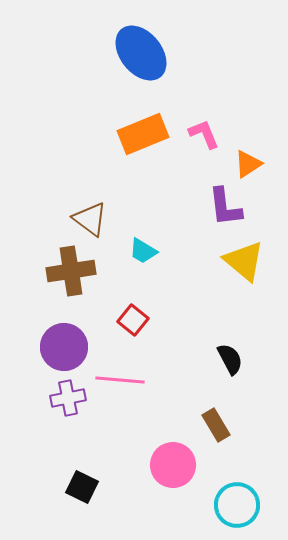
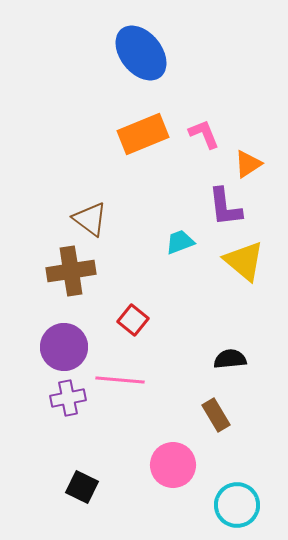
cyan trapezoid: moved 37 px right, 9 px up; rotated 128 degrees clockwise
black semicircle: rotated 68 degrees counterclockwise
brown rectangle: moved 10 px up
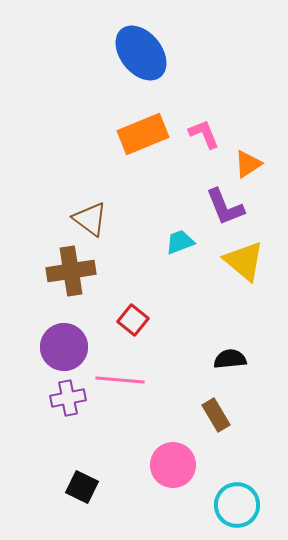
purple L-shape: rotated 15 degrees counterclockwise
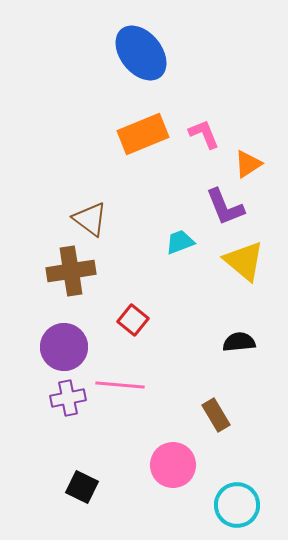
black semicircle: moved 9 px right, 17 px up
pink line: moved 5 px down
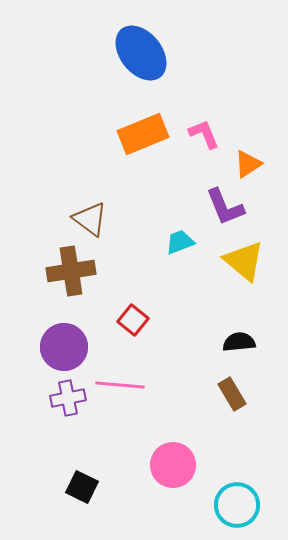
brown rectangle: moved 16 px right, 21 px up
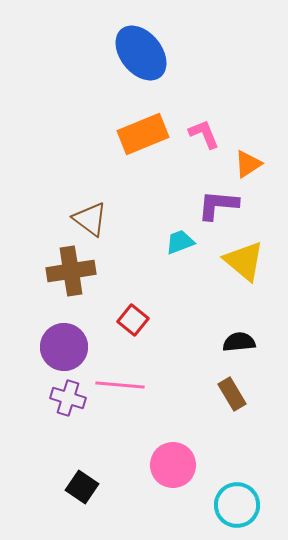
purple L-shape: moved 7 px left, 2 px up; rotated 117 degrees clockwise
purple cross: rotated 28 degrees clockwise
black square: rotated 8 degrees clockwise
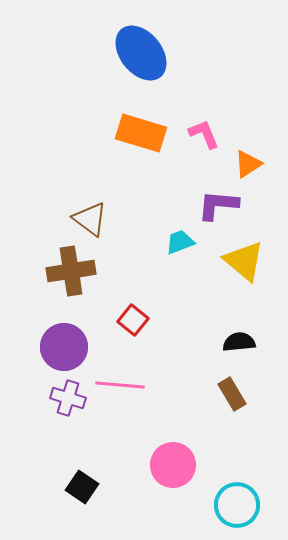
orange rectangle: moved 2 px left, 1 px up; rotated 39 degrees clockwise
